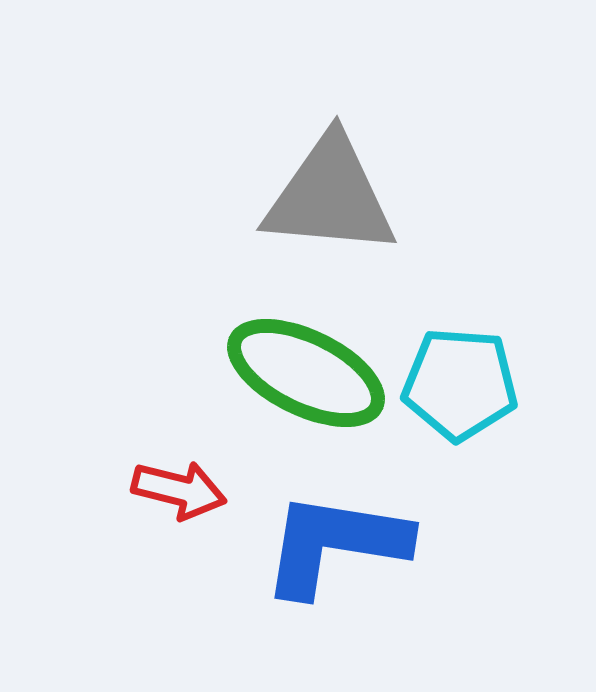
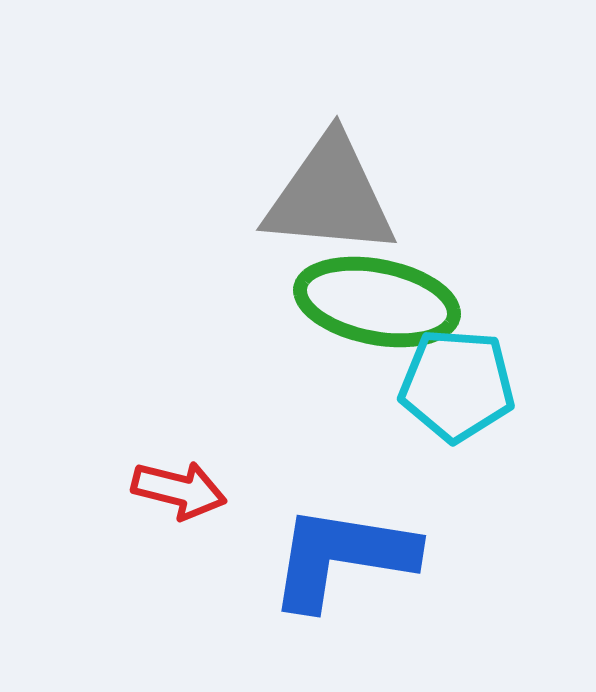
green ellipse: moved 71 px right, 71 px up; rotated 15 degrees counterclockwise
cyan pentagon: moved 3 px left, 1 px down
blue L-shape: moved 7 px right, 13 px down
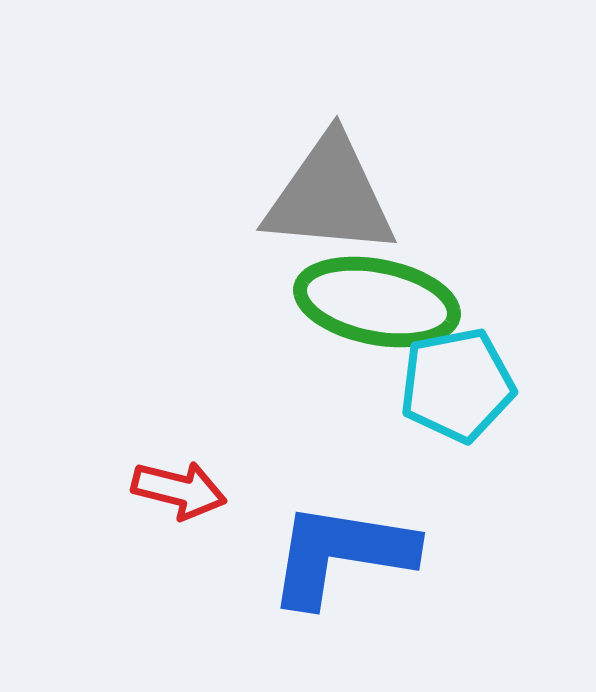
cyan pentagon: rotated 15 degrees counterclockwise
blue L-shape: moved 1 px left, 3 px up
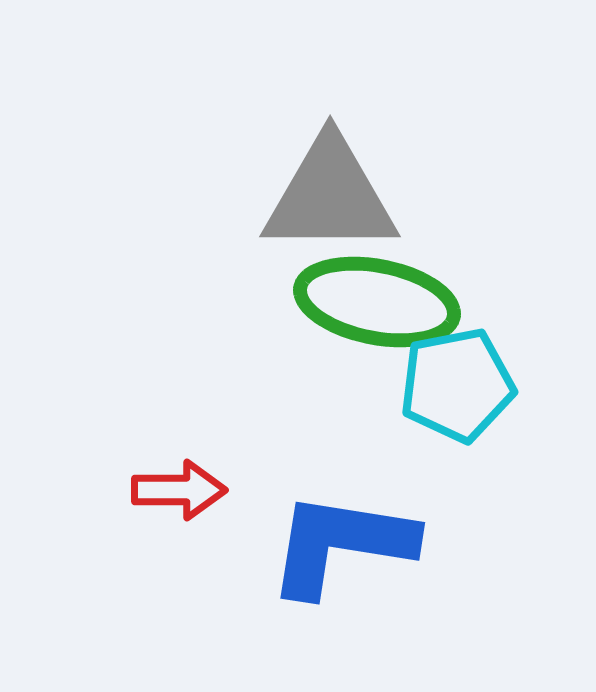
gray triangle: rotated 5 degrees counterclockwise
red arrow: rotated 14 degrees counterclockwise
blue L-shape: moved 10 px up
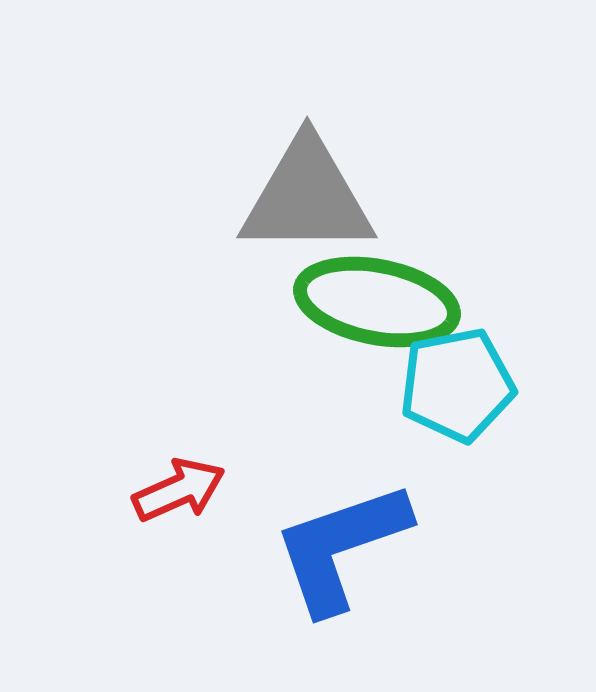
gray triangle: moved 23 px left, 1 px down
red arrow: rotated 24 degrees counterclockwise
blue L-shape: moved 3 px down; rotated 28 degrees counterclockwise
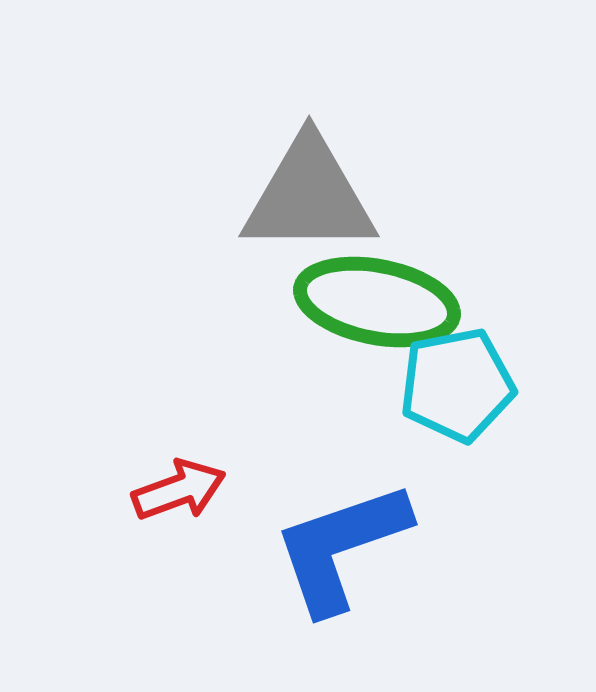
gray triangle: moved 2 px right, 1 px up
red arrow: rotated 4 degrees clockwise
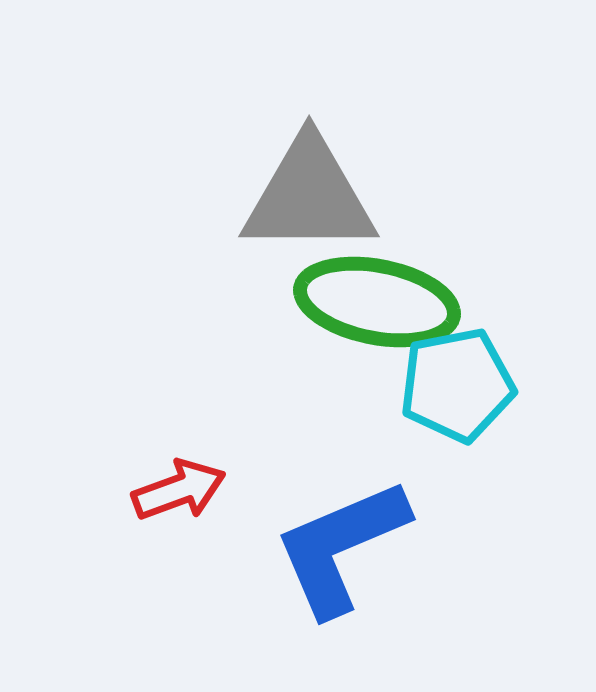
blue L-shape: rotated 4 degrees counterclockwise
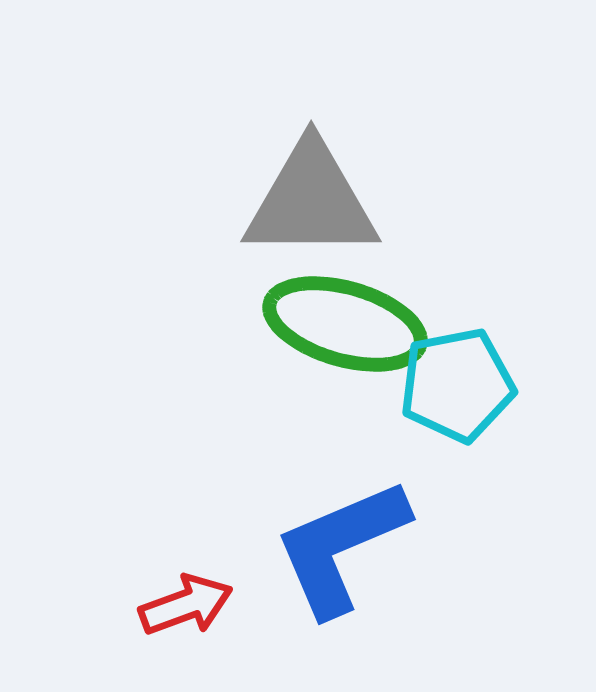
gray triangle: moved 2 px right, 5 px down
green ellipse: moved 32 px left, 22 px down; rotated 5 degrees clockwise
red arrow: moved 7 px right, 115 px down
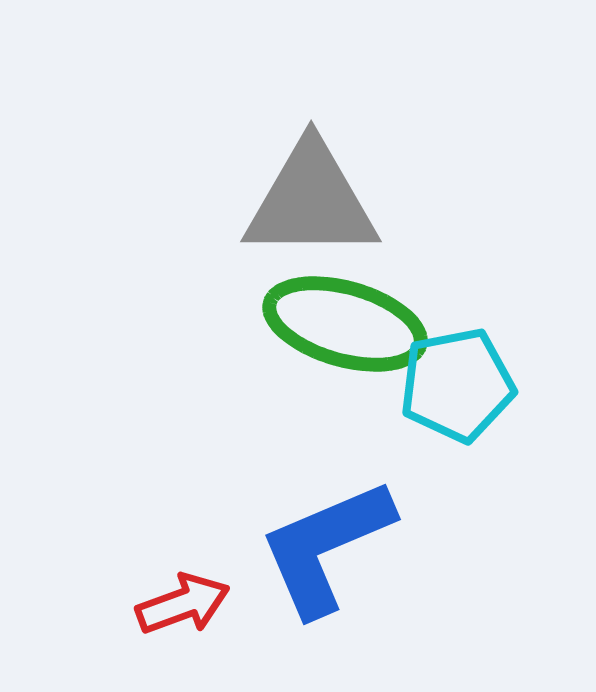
blue L-shape: moved 15 px left
red arrow: moved 3 px left, 1 px up
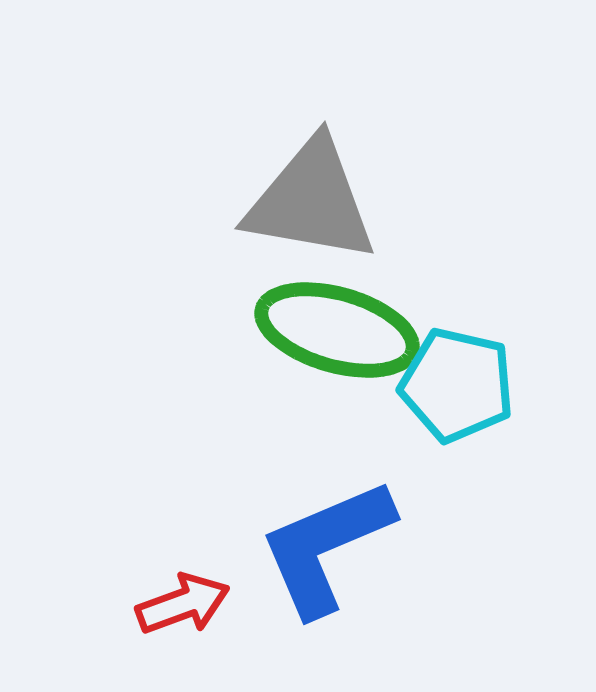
gray triangle: rotated 10 degrees clockwise
green ellipse: moved 8 px left, 6 px down
cyan pentagon: rotated 24 degrees clockwise
